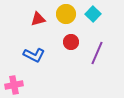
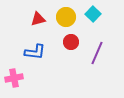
yellow circle: moved 3 px down
blue L-shape: moved 1 px right, 3 px up; rotated 20 degrees counterclockwise
pink cross: moved 7 px up
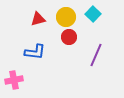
red circle: moved 2 px left, 5 px up
purple line: moved 1 px left, 2 px down
pink cross: moved 2 px down
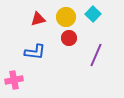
red circle: moved 1 px down
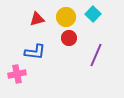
red triangle: moved 1 px left
pink cross: moved 3 px right, 6 px up
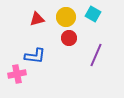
cyan square: rotated 14 degrees counterclockwise
blue L-shape: moved 4 px down
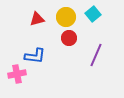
cyan square: rotated 21 degrees clockwise
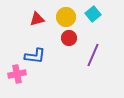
purple line: moved 3 px left
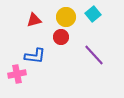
red triangle: moved 3 px left, 1 px down
red circle: moved 8 px left, 1 px up
purple line: moved 1 px right; rotated 65 degrees counterclockwise
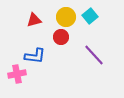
cyan square: moved 3 px left, 2 px down
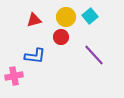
pink cross: moved 3 px left, 2 px down
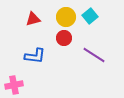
red triangle: moved 1 px left, 1 px up
red circle: moved 3 px right, 1 px down
purple line: rotated 15 degrees counterclockwise
pink cross: moved 9 px down
